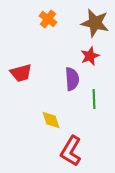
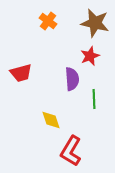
orange cross: moved 2 px down
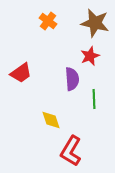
red trapezoid: rotated 20 degrees counterclockwise
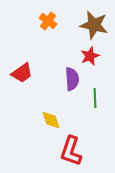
brown star: moved 1 px left, 2 px down
red trapezoid: moved 1 px right
green line: moved 1 px right, 1 px up
red L-shape: rotated 12 degrees counterclockwise
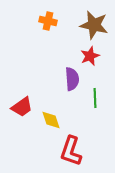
orange cross: rotated 24 degrees counterclockwise
red trapezoid: moved 34 px down
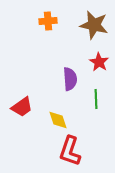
orange cross: rotated 18 degrees counterclockwise
red star: moved 9 px right, 6 px down; rotated 18 degrees counterclockwise
purple semicircle: moved 2 px left
green line: moved 1 px right, 1 px down
yellow diamond: moved 7 px right
red L-shape: moved 1 px left
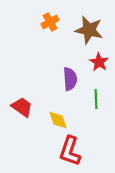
orange cross: moved 2 px right, 1 px down; rotated 24 degrees counterclockwise
brown star: moved 5 px left, 5 px down
red trapezoid: rotated 110 degrees counterclockwise
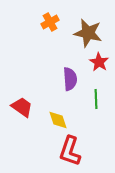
brown star: moved 1 px left, 3 px down
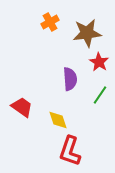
brown star: moved 1 px left; rotated 20 degrees counterclockwise
green line: moved 4 px right, 4 px up; rotated 36 degrees clockwise
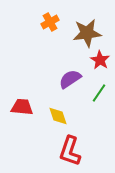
red star: moved 1 px right, 2 px up
purple semicircle: rotated 120 degrees counterclockwise
green line: moved 1 px left, 2 px up
red trapezoid: rotated 30 degrees counterclockwise
yellow diamond: moved 4 px up
